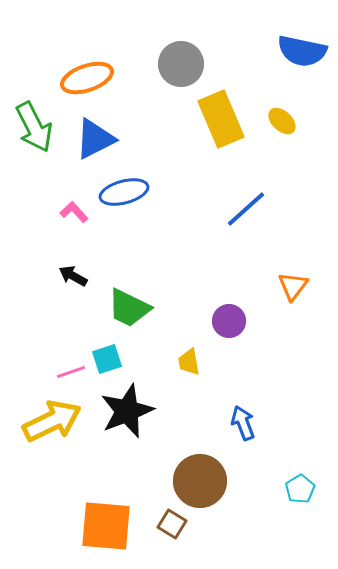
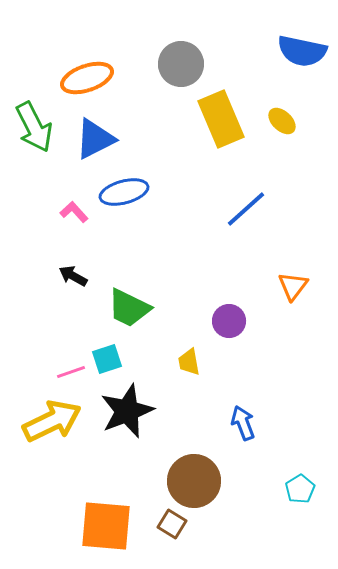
brown circle: moved 6 px left
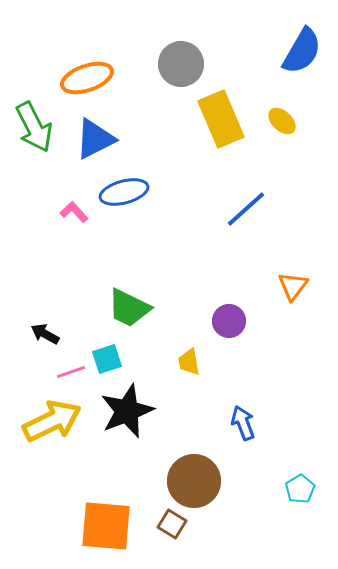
blue semicircle: rotated 72 degrees counterclockwise
black arrow: moved 28 px left, 58 px down
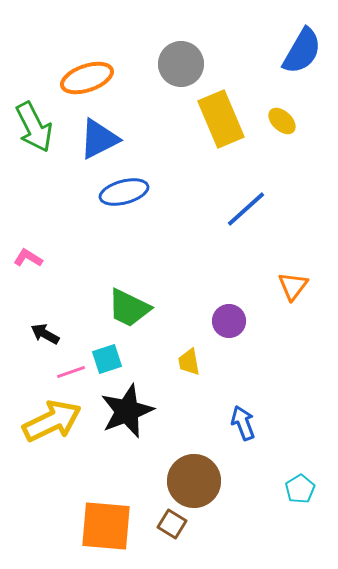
blue triangle: moved 4 px right
pink L-shape: moved 46 px left, 46 px down; rotated 16 degrees counterclockwise
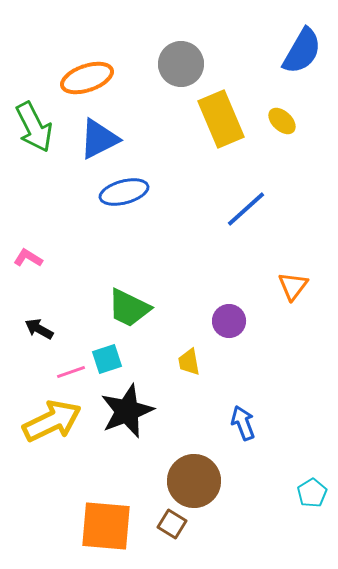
black arrow: moved 6 px left, 5 px up
cyan pentagon: moved 12 px right, 4 px down
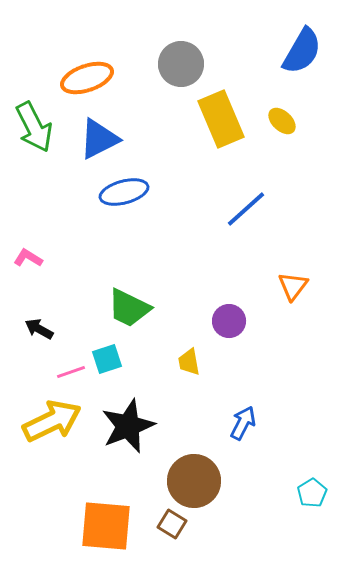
black star: moved 1 px right, 15 px down
blue arrow: rotated 48 degrees clockwise
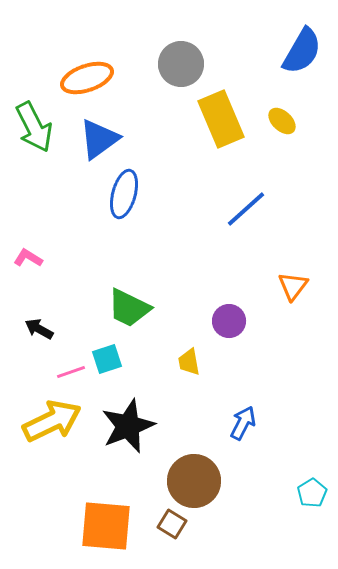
blue triangle: rotated 9 degrees counterclockwise
blue ellipse: moved 2 px down; rotated 60 degrees counterclockwise
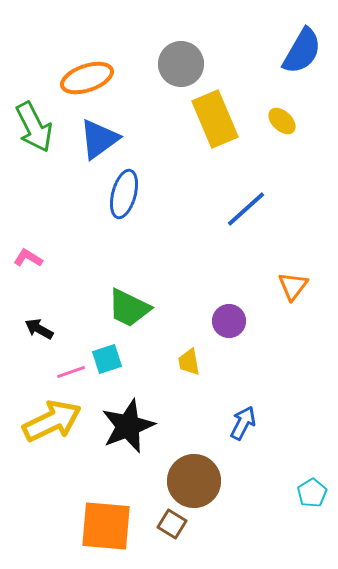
yellow rectangle: moved 6 px left
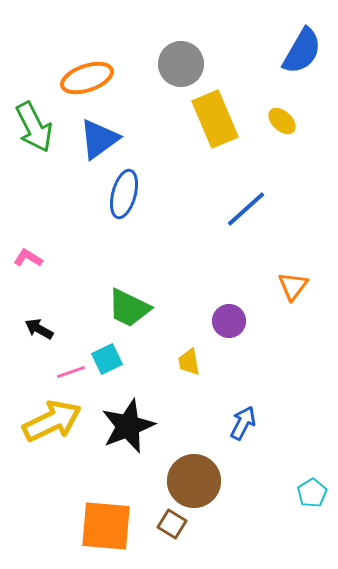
cyan square: rotated 8 degrees counterclockwise
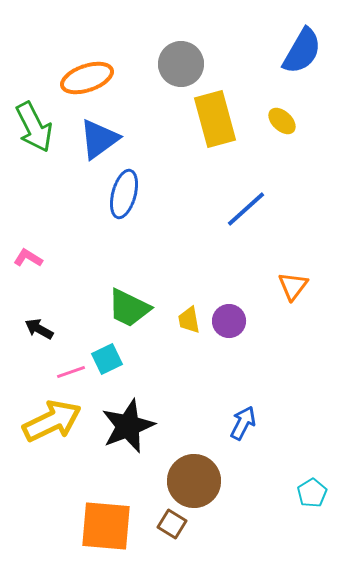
yellow rectangle: rotated 8 degrees clockwise
yellow trapezoid: moved 42 px up
